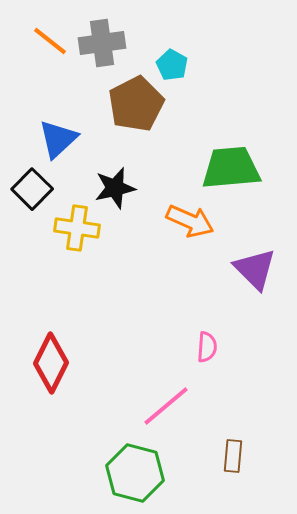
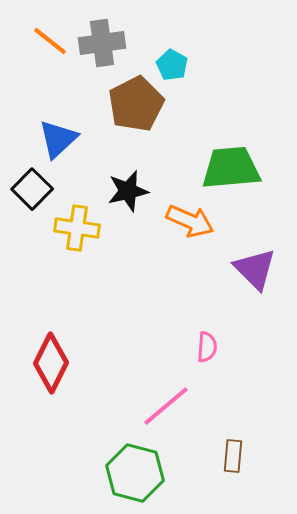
black star: moved 13 px right, 3 px down
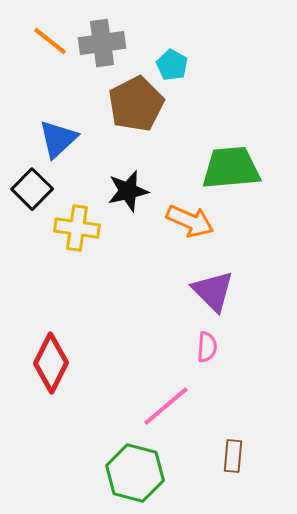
purple triangle: moved 42 px left, 22 px down
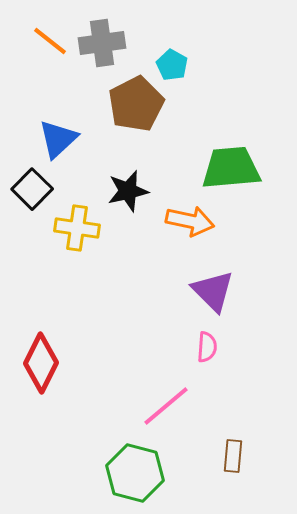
orange arrow: rotated 12 degrees counterclockwise
red diamond: moved 10 px left
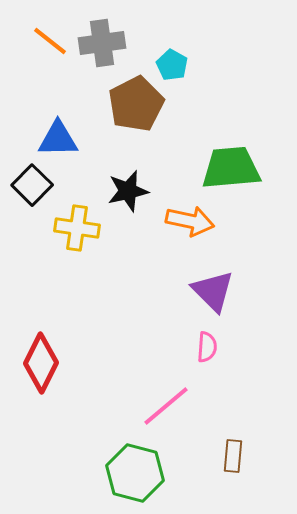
blue triangle: rotated 42 degrees clockwise
black square: moved 4 px up
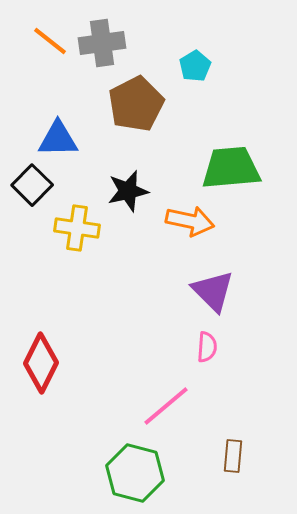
cyan pentagon: moved 23 px right, 1 px down; rotated 12 degrees clockwise
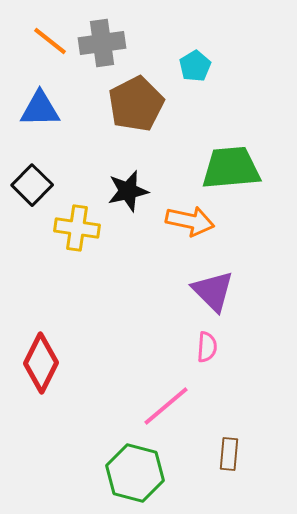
blue triangle: moved 18 px left, 30 px up
brown rectangle: moved 4 px left, 2 px up
